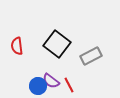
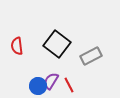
purple semicircle: rotated 84 degrees clockwise
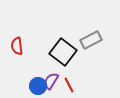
black square: moved 6 px right, 8 px down
gray rectangle: moved 16 px up
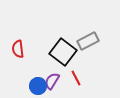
gray rectangle: moved 3 px left, 1 px down
red semicircle: moved 1 px right, 3 px down
purple semicircle: moved 1 px right
red line: moved 7 px right, 7 px up
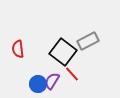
red line: moved 4 px left, 4 px up; rotated 14 degrees counterclockwise
blue circle: moved 2 px up
